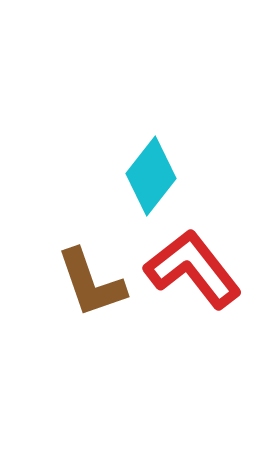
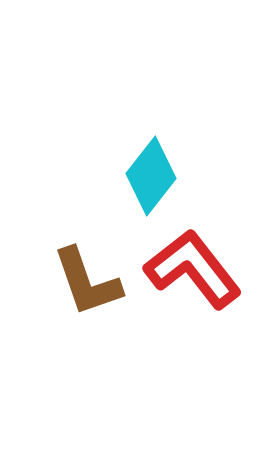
brown L-shape: moved 4 px left, 1 px up
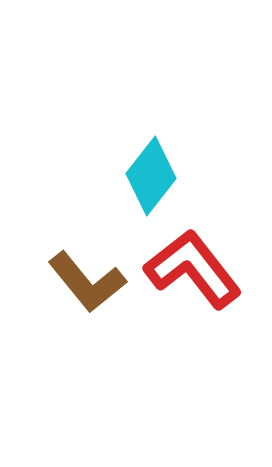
brown L-shape: rotated 20 degrees counterclockwise
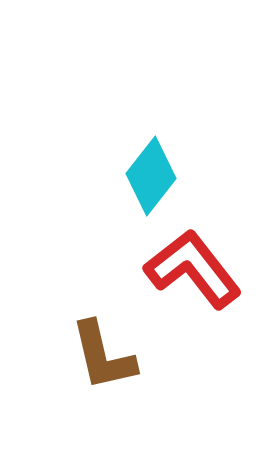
brown L-shape: moved 16 px right, 74 px down; rotated 26 degrees clockwise
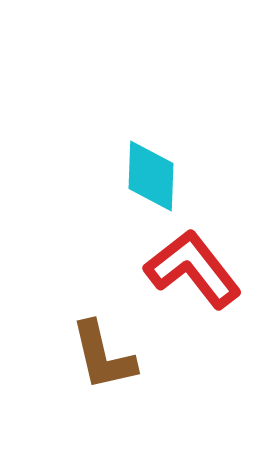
cyan diamond: rotated 36 degrees counterclockwise
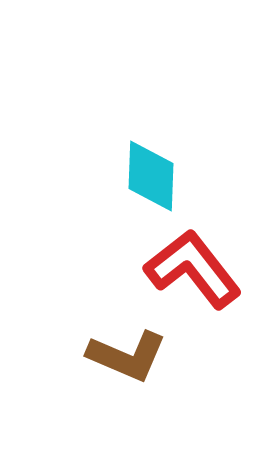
brown L-shape: moved 24 px right; rotated 54 degrees counterclockwise
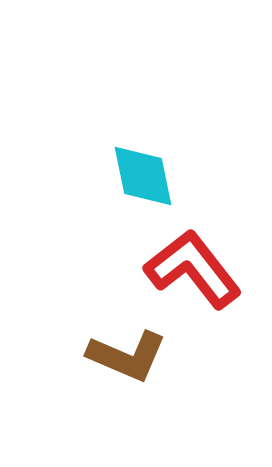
cyan diamond: moved 8 px left; rotated 14 degrees counterclockwise
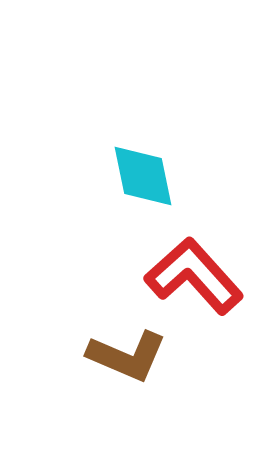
red L-shape: moved 1 px right, 7 px down; rotated 4 degrees counterclockwise
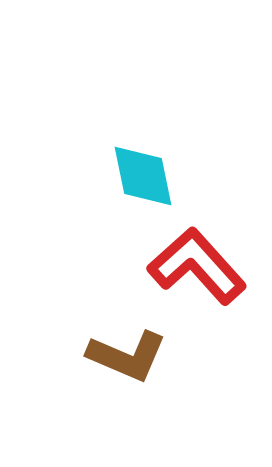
red L-shape: moved 3 px right, 10 px up
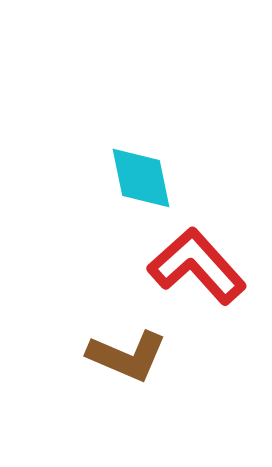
cyan diamond: moved 2 px left, 2 px down
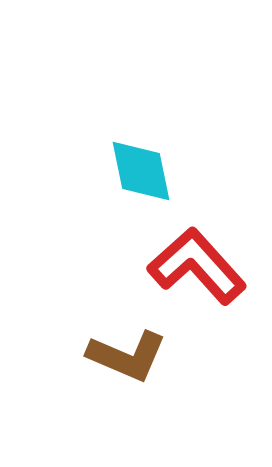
cyan diamond: moved 7 px up
